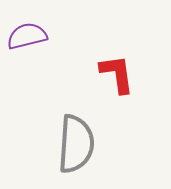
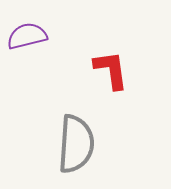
red L-shape: moved 6 px left, 4 px up
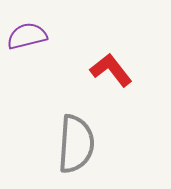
red L-shape: rotated 30 degrees counterclockwise
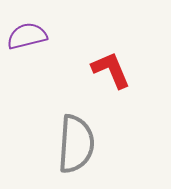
red L-shape: rotated 15 degrees clockwise
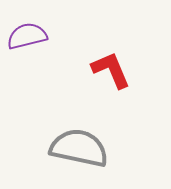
gray semicircle: moved 3 px right, 4 px down; rotated 82 degrees counterclockwise
